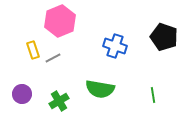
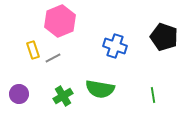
purple circle: moved 3 px left
green cross: moved 4 px right, 5 px up
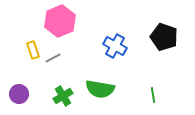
blue cross: rotated 10 degrees clockwise
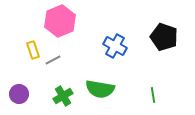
gray line: moved 2 px down
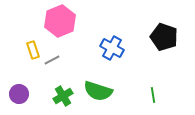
blue cross: moved 3 px left, 2 px down
gray line: moved 1 px left
green semicircle: moved 2 px left, 2 px down; rotated 8 degrees clockwise
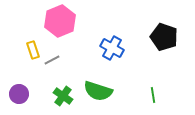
green cross: rotated 24 degrees counterclockwise
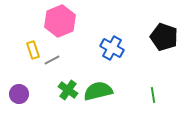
green semicircle: rotated 148 degrees clockwise
green cross: moved 5 px right, 6 px up
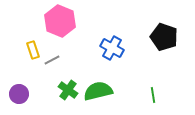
pink hexagon: rotated 16 degrees counterclockwise
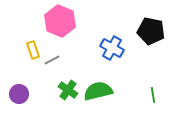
black pentagon: moved 13 px left, 6 px up; rotated 8 degrees counterclockwise
